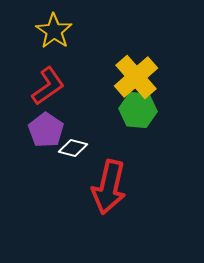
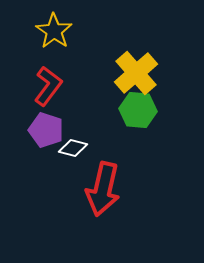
yellow cross: moved 4 px up
red L-shape: rotated 18 degrees counterclockwise
purple pentagon: rotated 16 degrees counterclockwise
red arrow: moved 6 px left, 2 px down
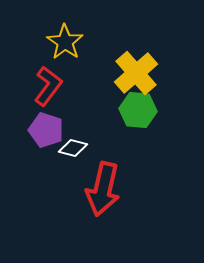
yellow star: moved 11 px right, 11 px down
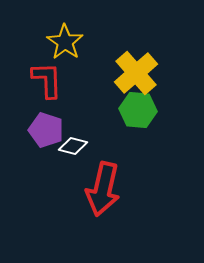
red L-shape: moved 1 px left, 6 px up; rotated 39 degrees counterclockwise
white diamond: moved 2 px up
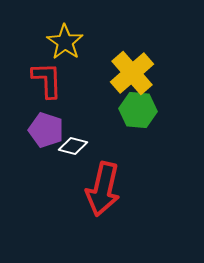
yellow cross: moved 4 px left
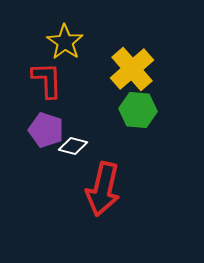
yellow cross: moved 4 px up
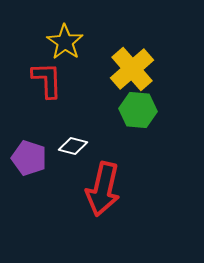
purple pentagon: moved 17 px left, 28 px down
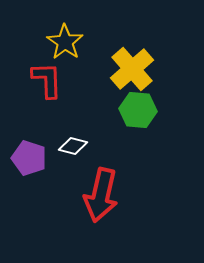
red arrow: moved 2 px left, 6 px down
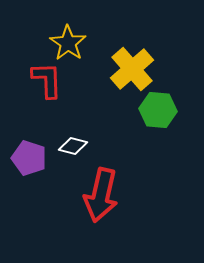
yellow star: moved 3 px right, 1 px down
green hexagon: moved 20 px right
